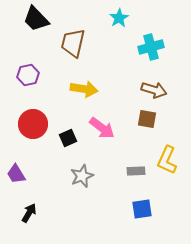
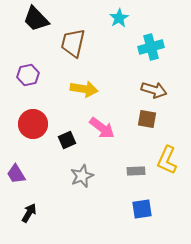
black square: moved 1 px left, 2 px down
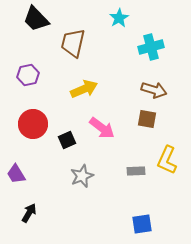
yellow arrow: rotated 32 degrees counterclockwise
blue square: moved 15 px down
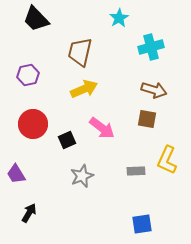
brown trapezoid: moved 7 px right, 9 px down
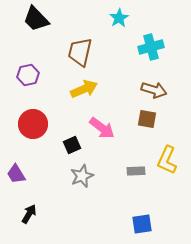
black square: moved 5 px right, 5 px down
black arrow: moved 1 px down
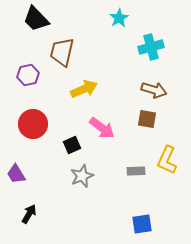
brown trapezoid: moved 18 px left
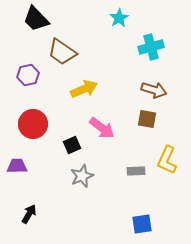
brown trapezoid: rotated 68 degrees counterclockwise
purple trapezoid: moved 1 px right, 8 px up; rotated 120 degrees clockwise
